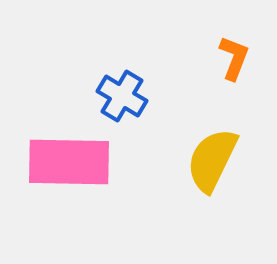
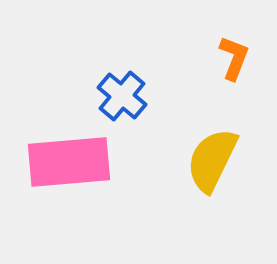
blue cross: rotated 9 degrees clockwise
pink rectangle: rotated 6 degrees counterclockwise
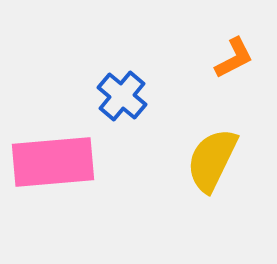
orange L-shape: rotated 42 degrees clockwise
pink rectangle: moved 16 px left
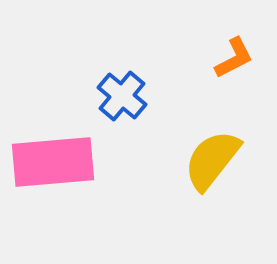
yellow semicircle: rotated 12 degrees clockwise
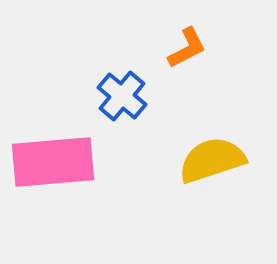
orange L-shape: moved 47 px left, 10 px up
yellow semicircle: rotated 34 degrees clockwise
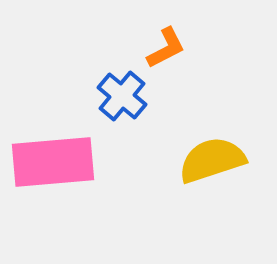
orange L-shape: moved 21 px left
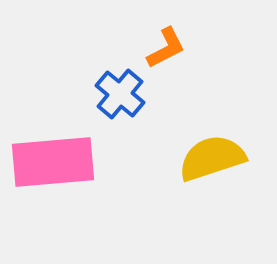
blue cross: moved 2 px left, 2 px up
yellow semicircle: moved 2 px up
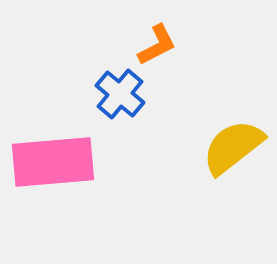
orange L-shape: moved 9 px left, 3 px up
yellow semicircle: moved 21 px right, 11 px up; rotated 20 degrees counterclockwise
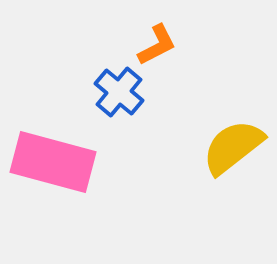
blue cross: moved 1 px left, 2 px up
pink rectangle: rotated 20 degrees clockwise
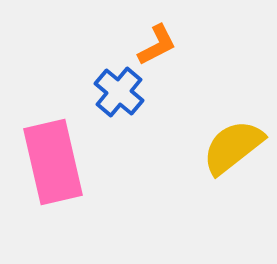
pink rectangle: rotated 62 degrees clockwise
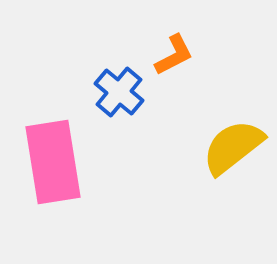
orange L-shape: moved 17 px right, 10 px down
pink rectangle: rotated 4 degrees clockwise
